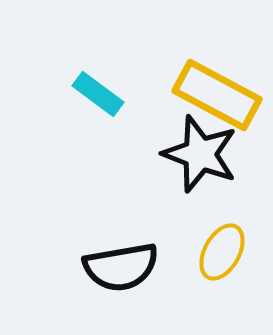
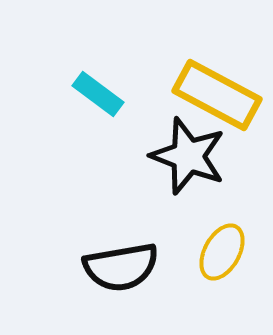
black star: moved 12 px left, 2 px down
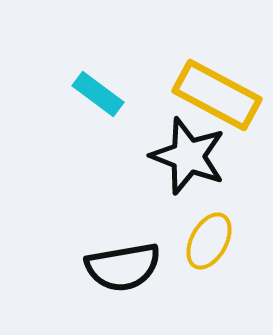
yellow ellipse: moved 13 px left, 11 px up
black semicircle: moved 2 px right
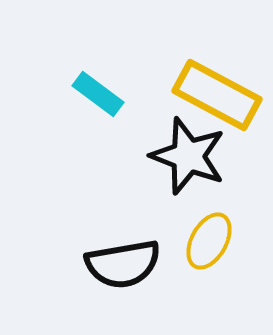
black semicircle: moved 3 px up
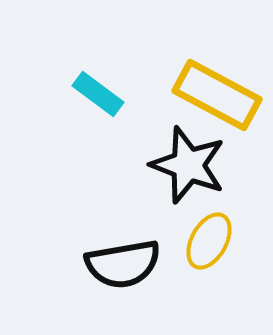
black star: moved 9 px down
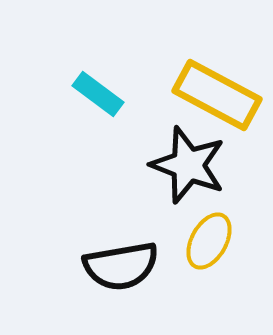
black semicircle: moved 2 px left, 2 px down
